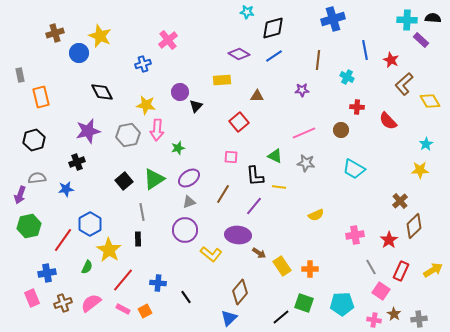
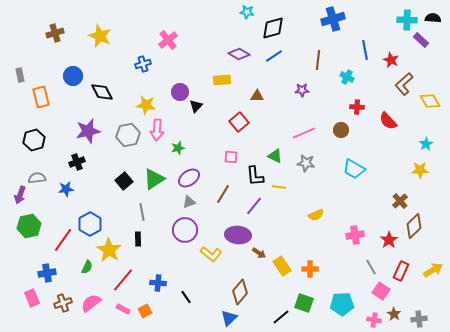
blue circle at (79, 53): moved 6 px left, 23 px down
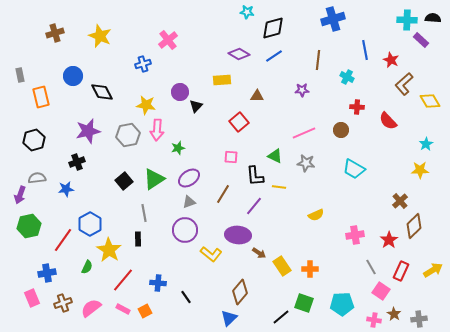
gray line at (142, 212): moved 2 px right, 1 px down
pink semicircle at (91, 303): moved 5 px down
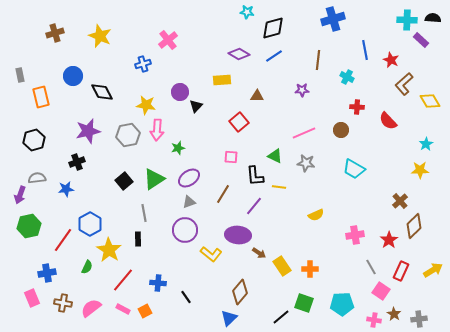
brown cross at (63, 303): rotated 30 degrees clockwise
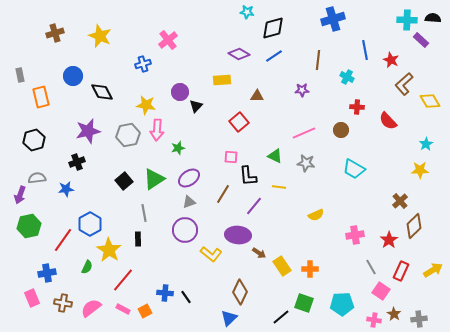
black L-shape at (255, 176): moved 7 px left
blue cross at (158, 283): moved 7 px right, 10 px down
brown diamond at (240, 292): rotated 15 degrees counterclockwise
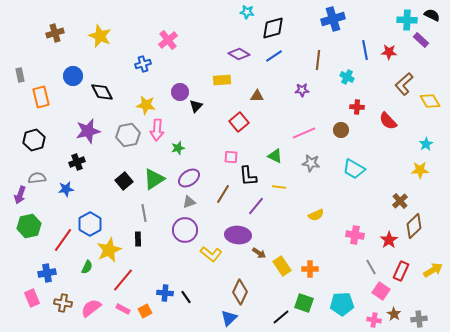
black semicircle at (433, 18): moved 1 px left, 3 px up; rotated 21 degrees clockwise
red star at (391, 60): moved 2 px left, 8 px up; rotated 21 degrees counterclockwise
gray star at (306, 163): moved 5 px right
purple line at (254, 206): moved 2 px right
pink cross at (355, 235): rotated 18 degrees clockwise
yellow star at (109, 250): rotated 15 degrees clockwise
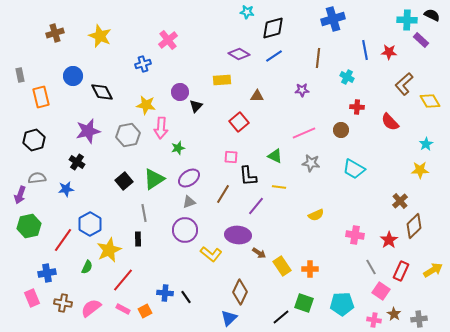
brown line at (318, 60): moved 2 px up
red semicircle at (388, 121): moved 2 px right, 1 px down
pink arrow at (157, 130): moved 4 px right, 2 px up
black cross at (77, 162): rotated 35 degrees counterclockwise
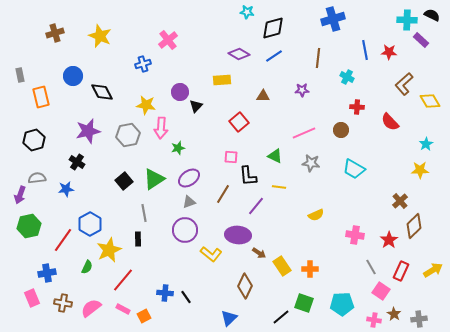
brown triangle at (257, 96): moved 6 px right
brown diamond at (240, 292): moved 5 px right, 6 px up
orange square at (145, 311): moved 1 px left, 5 px down
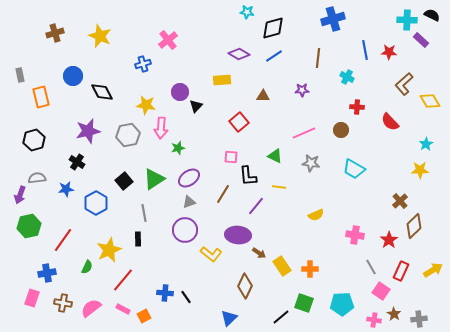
blue hexagon at (90, 224): moved 6 px right, 21 px up
pink rectangle at (32, 298): rotated 42 degrees clockwise
